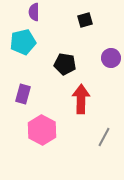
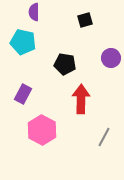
cyan pentagon: rotated 25 degrees clockwise
purple rectangle: rotated 12 degrees clockwise
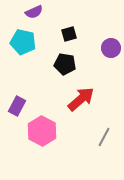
purple semicircle: rotated 114 degrees counterclockwise
black square: moved 16 px left, 14 px down
purple circle: moved 10 px up
purple rectangle: moved 6 px left, 12 px down
red arrow: rotated 48 degrees clockwise
pink hexagon: moved 1 px down
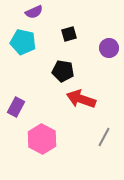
purple circle: moved 2 px left
black pentagon: moved 2 px left, 7 px down
red arrow: rotated 120 degrees counterclockwise
purple rectangle: moved 1 px left, 1 px down
pink hexagon: moved 8 px down
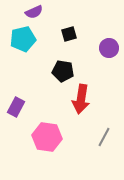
cyan pentagon: moved 3 px up; rotated 25 degrees counterclockwise
red arrow: rotated 100 degrees counterclockwise
pink hexagon: moved 5 px right, 2 px up; rotated 20 degrees counterclockwise
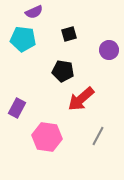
cyan pentagon: rotated 20 degrees clockwise
purple circle: moved 2 px down
red arrow: rotated 40 degrees clockwise
purple rectangle: moved 1 px right, 1 px down
gray line: moved 6 px left, 1 px up
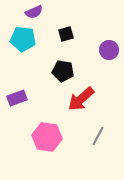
black square: moved 3 px left
purple rectangle: moved 10 px up; rotated 42 degrees clockwise
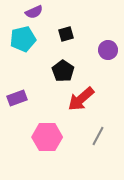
cyan pentagon: rotated 20 degrees counterclockwise
purple circle: moved 1 px left
black pentagon: rotated 25 degrees clockwise
pink hexagon: rotated 8 degrees counterclockwise
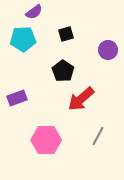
purple semicircle: rotated 12 degrees counterclockwise
cyan pentagon: rotated 10 degrees clockwise
pink hexagon: moved 1 px left, 3 px down
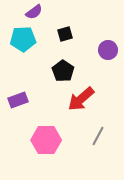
black square: moved 1 px left
purple rectangle: moved 1 px right, 2 px down
